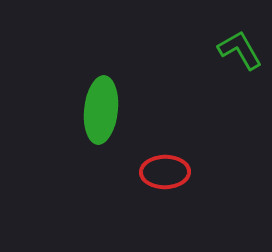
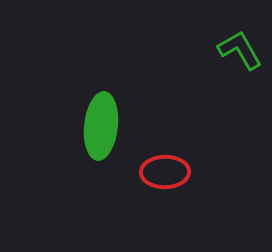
green ellipse: moved 16 px down
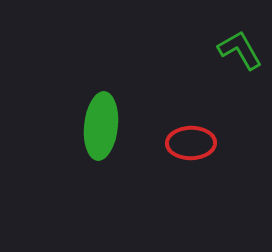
red ellipse: moved 26 px right, 29 px up
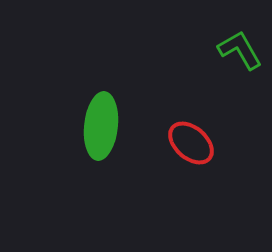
red ellipse: rotated 42 degrees clockwise
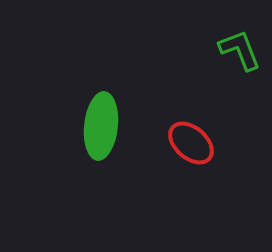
green L-shape: rotated 9 degrees clockwise
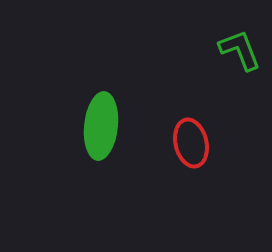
red ellipse: rotated 36 degrees clockwise
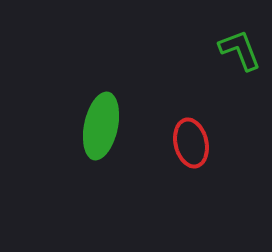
green ellipse: rotated 6 degrees clockwise
